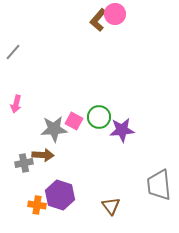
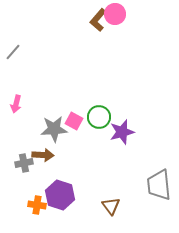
purple star: moved 2 px down; rotated 10 degrees counterclockwise
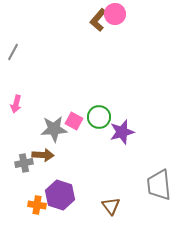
gray line: rotated 12 degrees counterclockwise
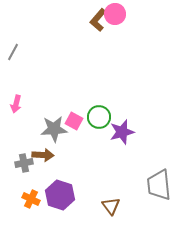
orange cross: moved 6 px left, 6 px up; rotated 18 degrees clockwise
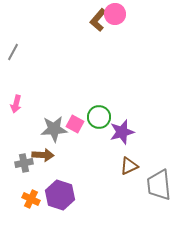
pink square: moved 1 px right, 3 px down
brown triangle: moved 18 px right, 40 px up; rotated 42 degrees clockwise
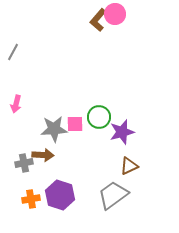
pink square: rotated 30 degrees counterclockwise
gray trapezoid: moved 46 px left, 10 px down; rotated 60 degrees clockwise
orange cross: rotated 36 degrees counterclockwise
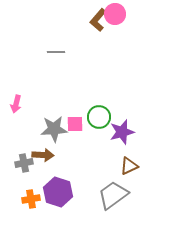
gray line: moved 43 px right; rotated 60 degrees clockwise
purple hexagon: moved 2 px left, 3 px up
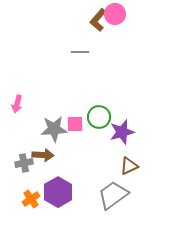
gray line: moved 24 px right
pink arrow: moved 1 px right
purple hexagon: rotated 12 degrees clockwise
orange cross: rotated 24 degrees counterclockwise
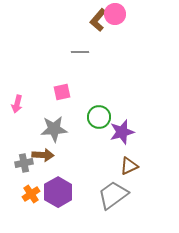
pink square: moved 13 px left, 32 px up; rotated 12 degrees counterclockwise
orange cross: moved 5 px up
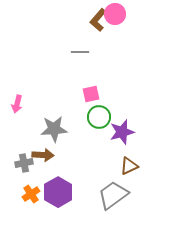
pink square: moved 29 px right, 2 px down
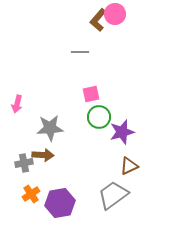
gray star: moved 4 px left, 1 px up
purple hexagon: moved 2 px right, 11 px down; rotated 20 degrees clockwise
